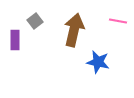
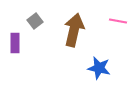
purple rectangle: moved 3 px down
blue star: moved 1 px right, 6 px down
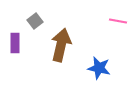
brown arrow: moved 13 px left, 15 px down
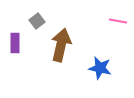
gray square: moved 2 px right
blue star: moved 1 px right
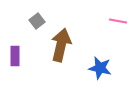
purple rectangle: moved 13 px down
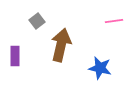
pink line: moved 4 px left; rotated 18 degrees counterclockwise
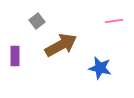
brown arrow: rotated 48 degrees clockwise
